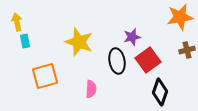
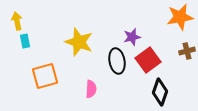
yellow arrow: moved 1 px up
brown cross: moved 1 px down
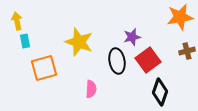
orange square: moved 1 px left, 8 px up
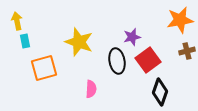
orange star: moved 3 px down
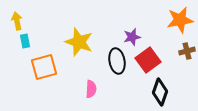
orange square: moved 1 px up
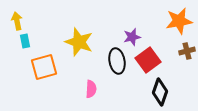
orange star: moved 1 px left, 1 px down
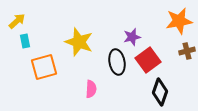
yellow arrow: rotated 60 degrees clockwise
black ellipse: moved 1 px down
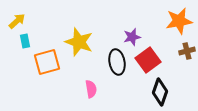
orange square: moved 3 px right, 5 px up
pink semicircle: rotated 12 degrees counterclockwise
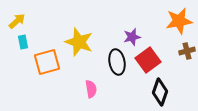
cyan rectangle: moved 2 px left, 1 px down
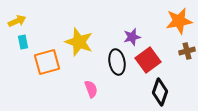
yellow arrow: rotated 18 degrees clockwise
pink semicircle: rotated 12 degrees counterclockwise
